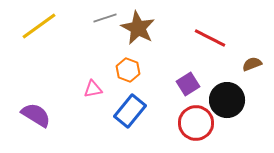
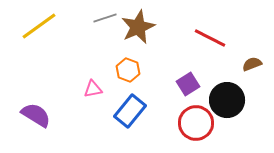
brown star: moved 1 px up; rotated 20 degrees clockwise
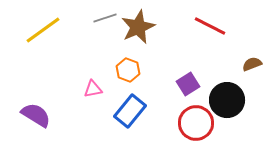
yellow line: moved 4 px right, 4 px down
red line: moved 12 px up
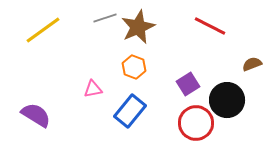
orange hexagon: moved 6 px right, 3 px up
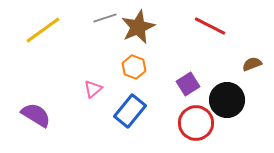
pink triangle: rotated 30 degrees counterclockwise
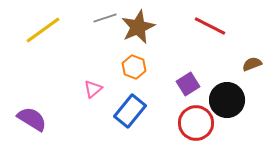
purple semicircle: moved 4 px left, 4 px down
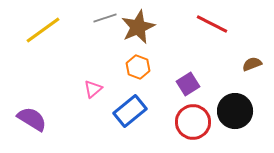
red line: moved 2 px right, 2 px up
orange hexagon: moved 4 px right
black circle: moved 8 px right, 11 px down
blue rectangle: rotated 12 degrees clockwise
red circle: moved 3 px left, 1 px up
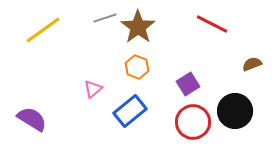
brown star: rotated 12 degrees counterclockwise
orange hexagon: moved 1 px left
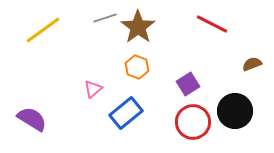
blue rectangle: moved 4 px left, 2 px down
